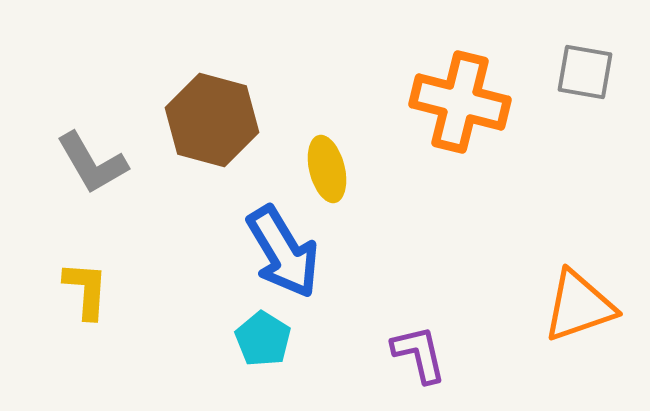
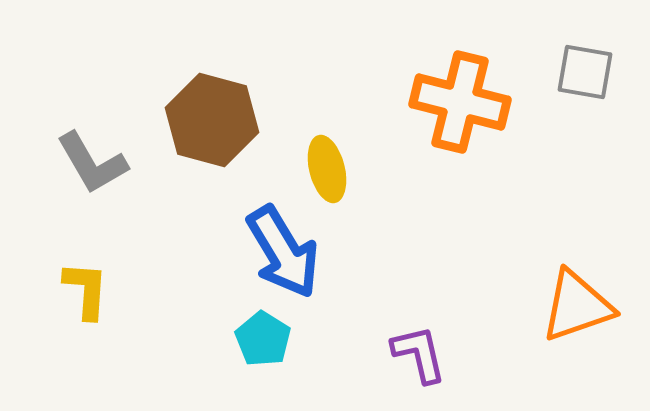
orange triangle: moved 2 px left
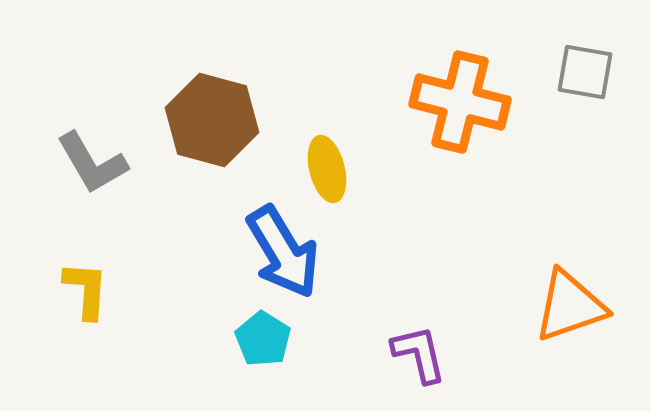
orange triangle: moved 7 px left
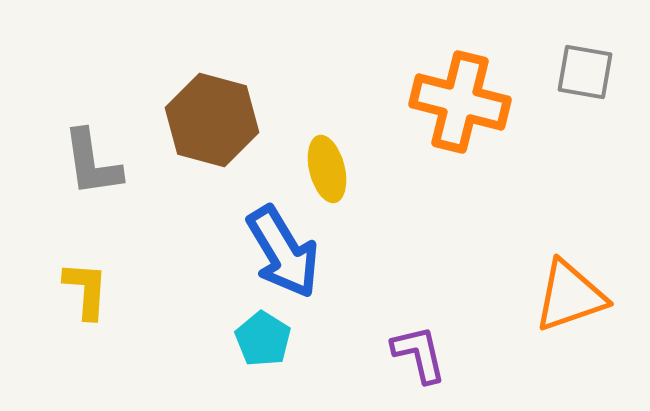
gray L-shape: rotated 22 degrees clockwise
orange triangle: moved 10 px up
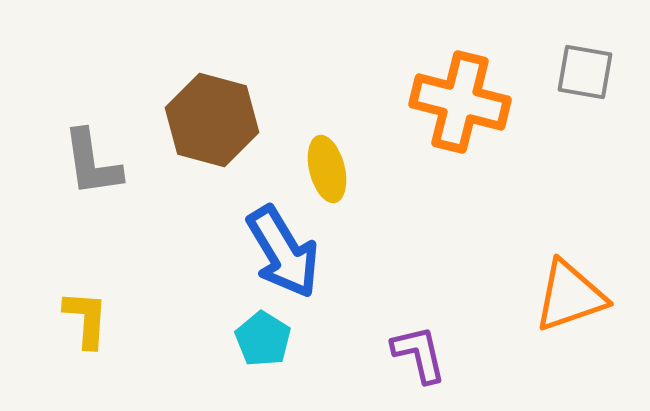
yellow L-shape: moved 29 px down
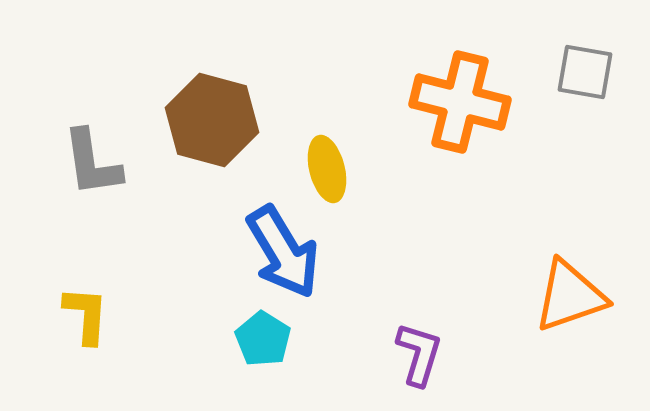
yellow L-shape: moved 4 px up
purple L-shape: rotated 30 degrees clockwise
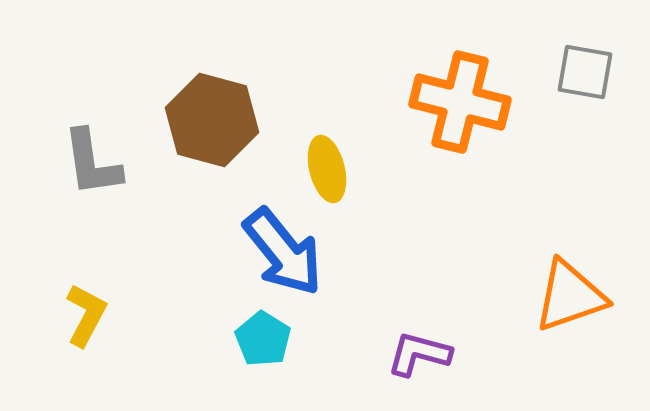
blue arrow: rotated 8 degrees counterclockwise
yellow L-shape: rotated 24 degrees clockwise
purple L-shape: rotated 92 degrees counterclockwise
